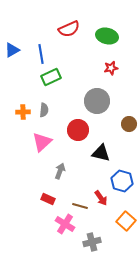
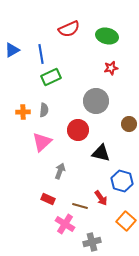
gray circle: moved 1 px left
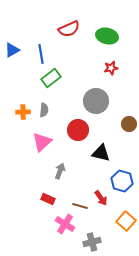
green rectangle: moved 1 px down; rotated 12 degrees counterclockwise
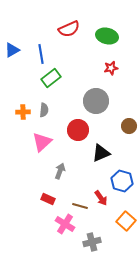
brown circle: moved 2 px down
black triangle: rotated 36 degrees counterclockwise
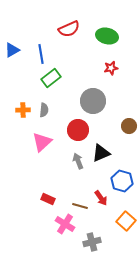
gray circle: moved 3 px left
orange cross: moved 2 px up
gray arrow: moved 18 px right, 10 px up; rotated 42 degrees counterclockwise
